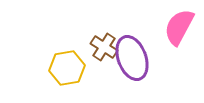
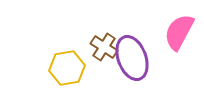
pink semicircle: moved 5 px down
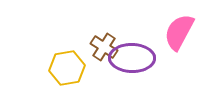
purple ellipse: rotated 69 degrees counterclockwise
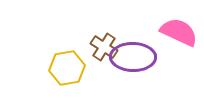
pink semicircle: rotated 87 degrees clockwise
purple ellipse: moved 1 px right, 1 px up
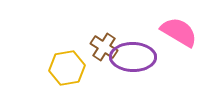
pink semicircle: rotated 6 degrees clockwise
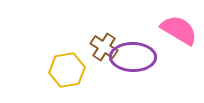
pink semicircle: moved 2 px up
yellow hexagon: moved 2 px down
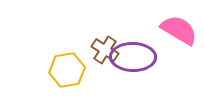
brown cross: moved 1 px right, 3 px down
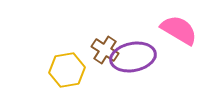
purple ellipse: rotated 12 degrees counterclockwise
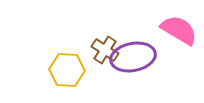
yellow hexagon: rotated 12 degrees clockwise
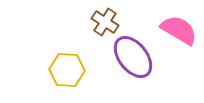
brown cross: moved 28 px up
purple ellipse: rotated 63 degrees clockwise
